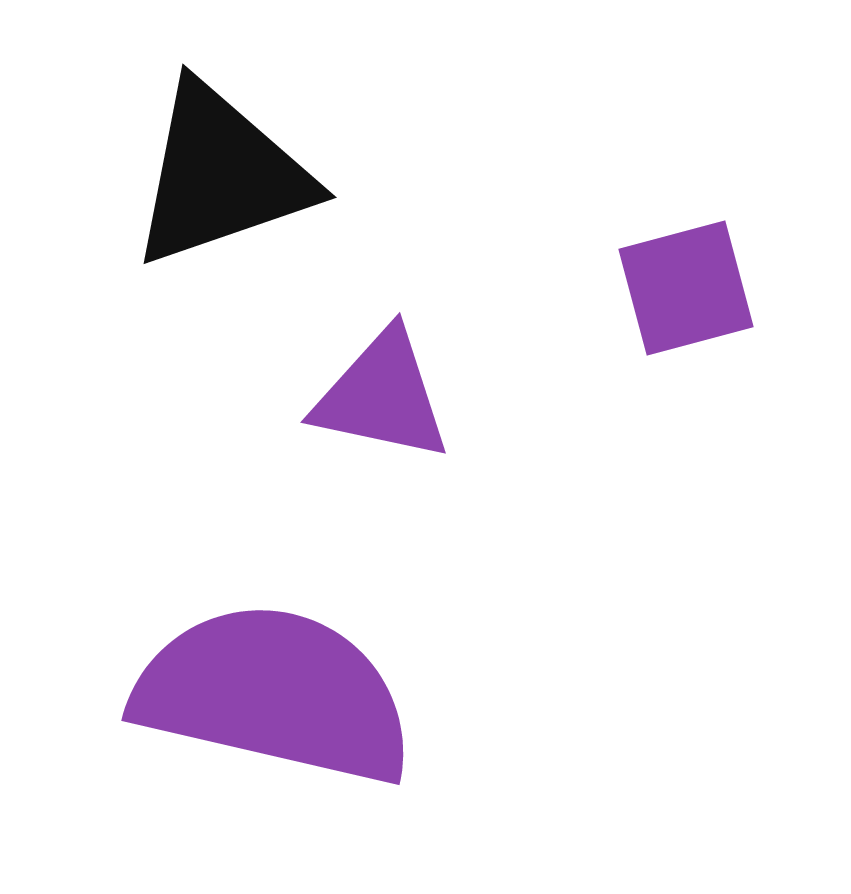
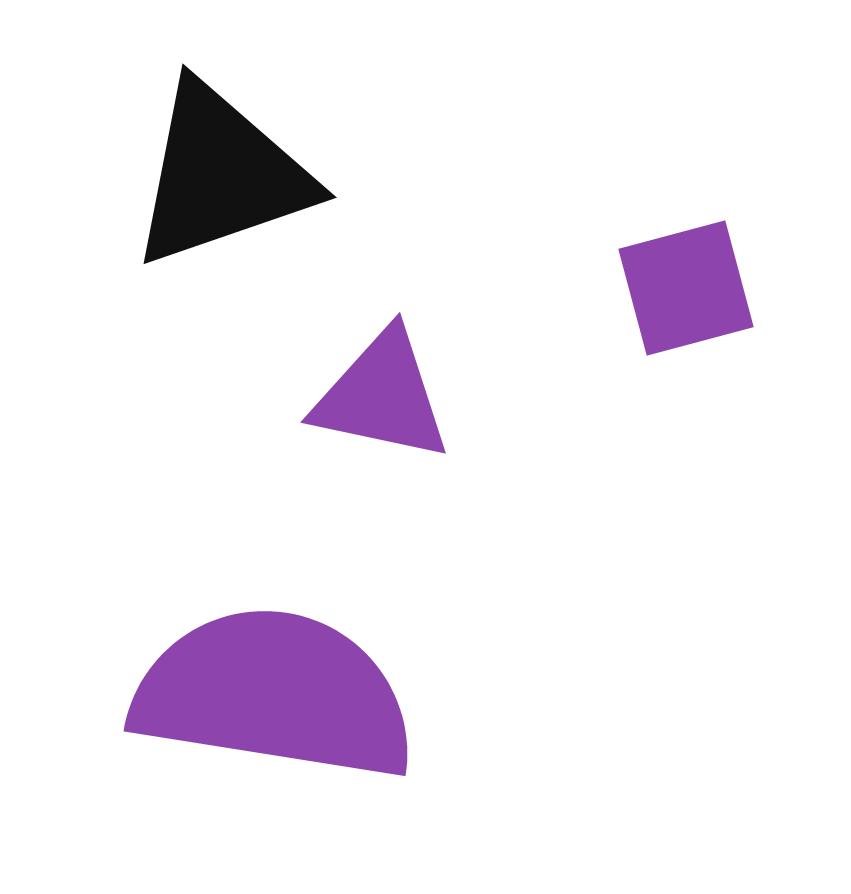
purple semicircle: rotated 4 degrees counterclockwise
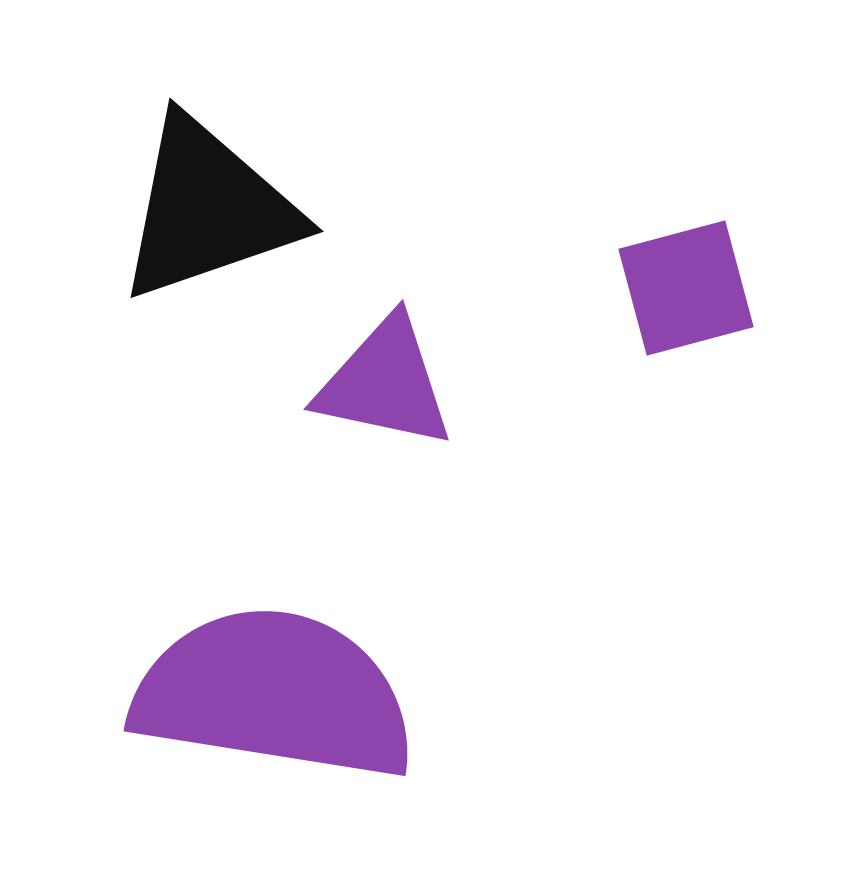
black triangle: moved 13 px left, 34 px down
purple triangle: moved 3 px right, 13 px up
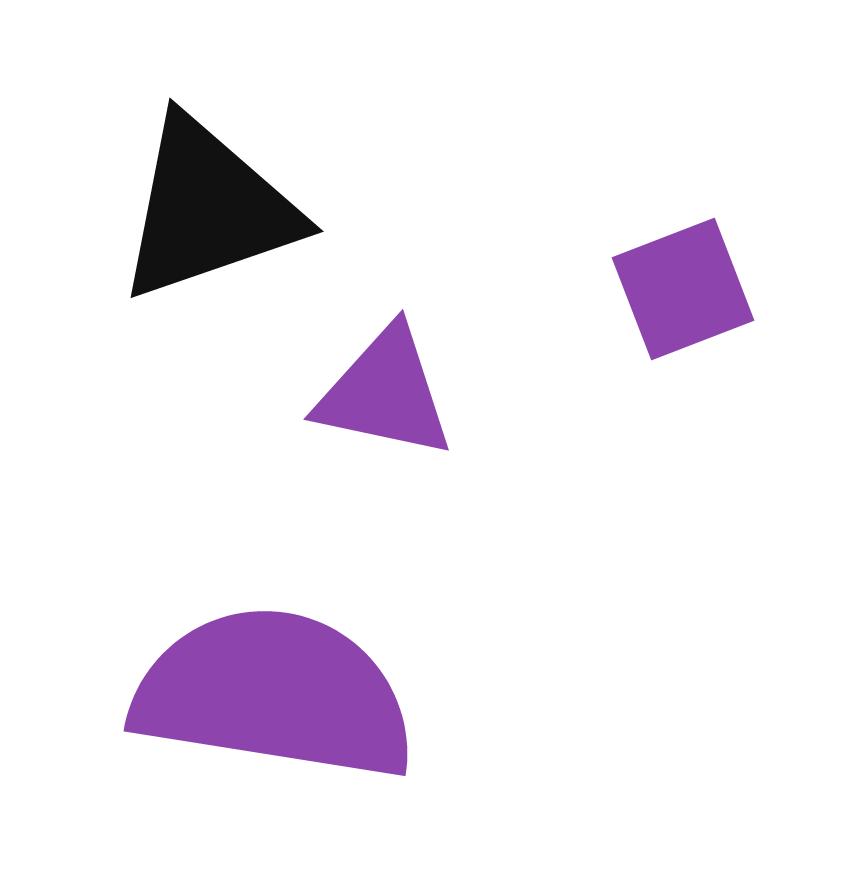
purple square: moved 3 px left, 1 px down; rotated 6 degrees counterclockwise
purple triangle: moved 10 px down
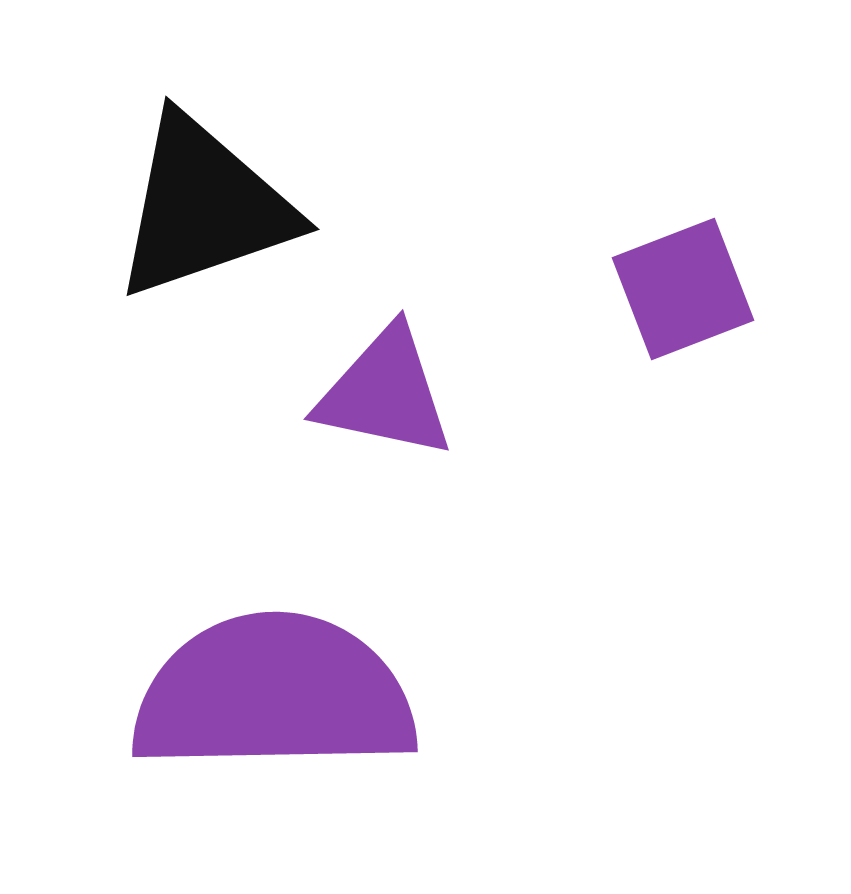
black triangle: moved 4 px left, 2 px up
purple semicircle: rotated 10 degrees counterclockwise
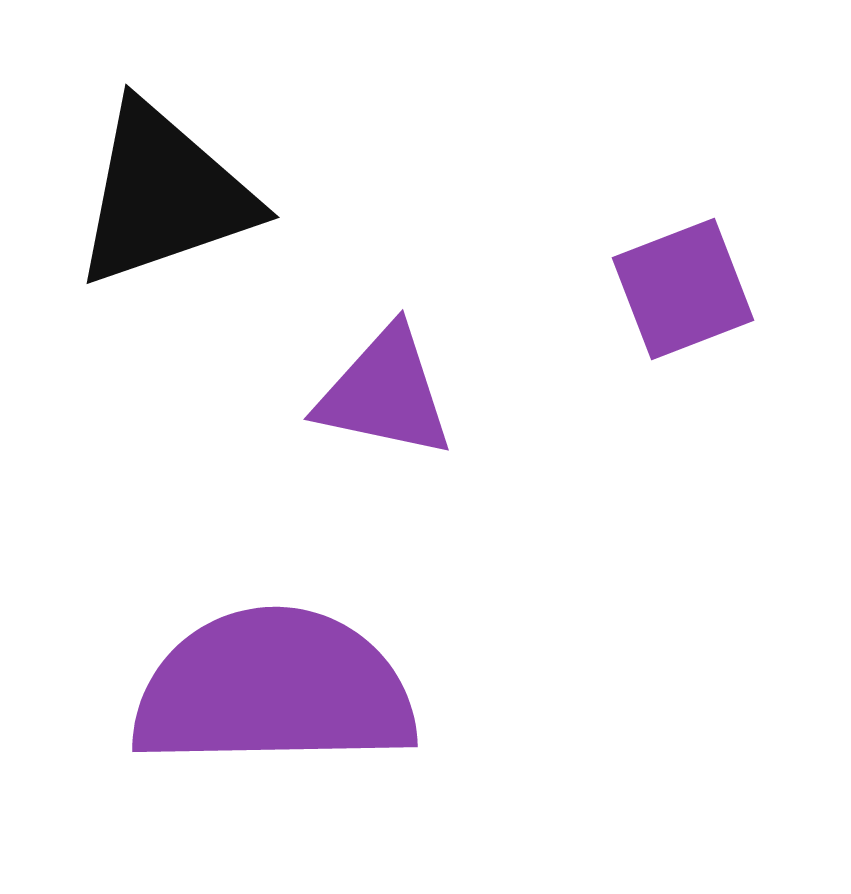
black triangle: moved 40 px left, 12 px up
purple semicircle: moved 5 px up
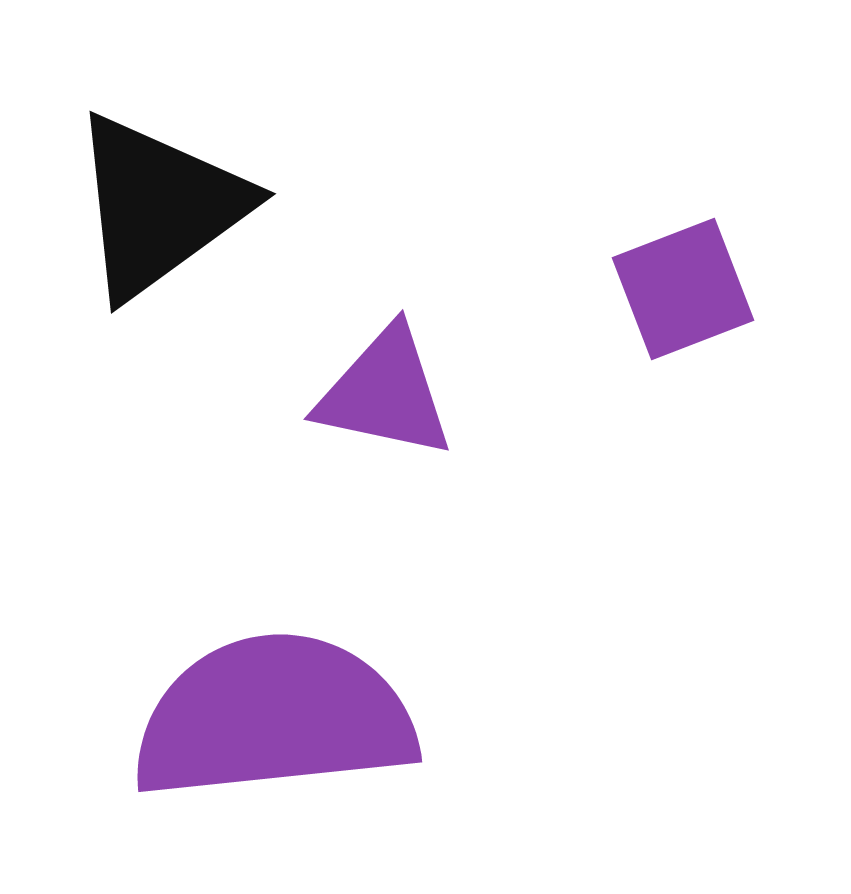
black triangle: moved 5 px left, 11 px down; rotated 17 degrees counterclockwise
purple semicircle: moved 28 px down; rotated 5 degrees counterclockwise
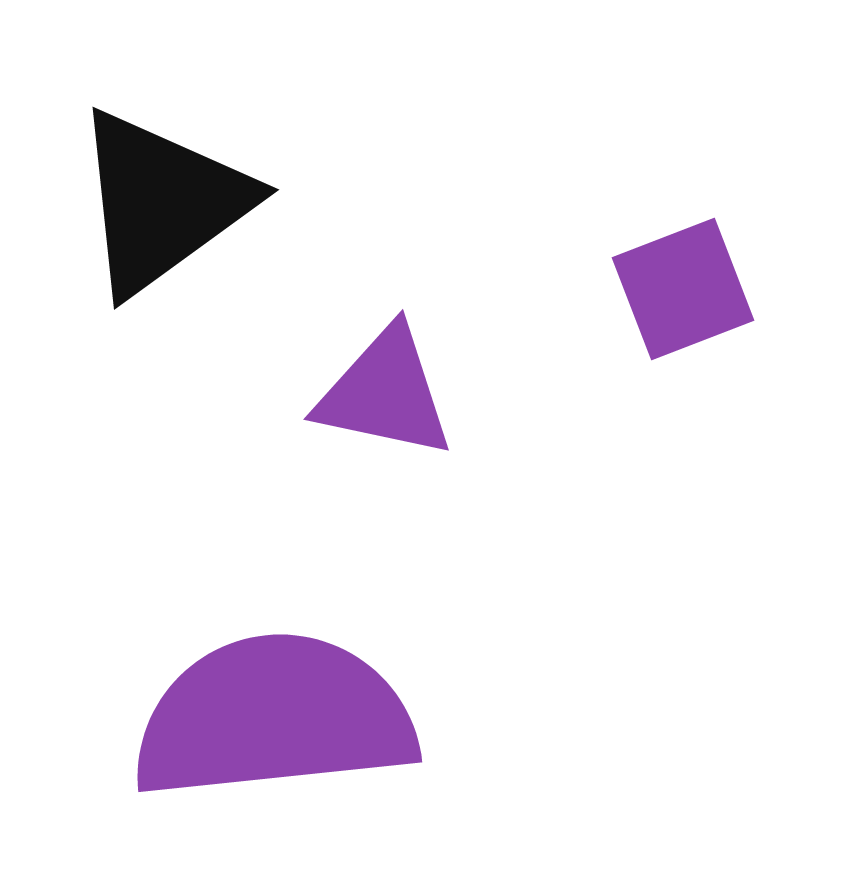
black triangle: moved 3 px right, 4 px up
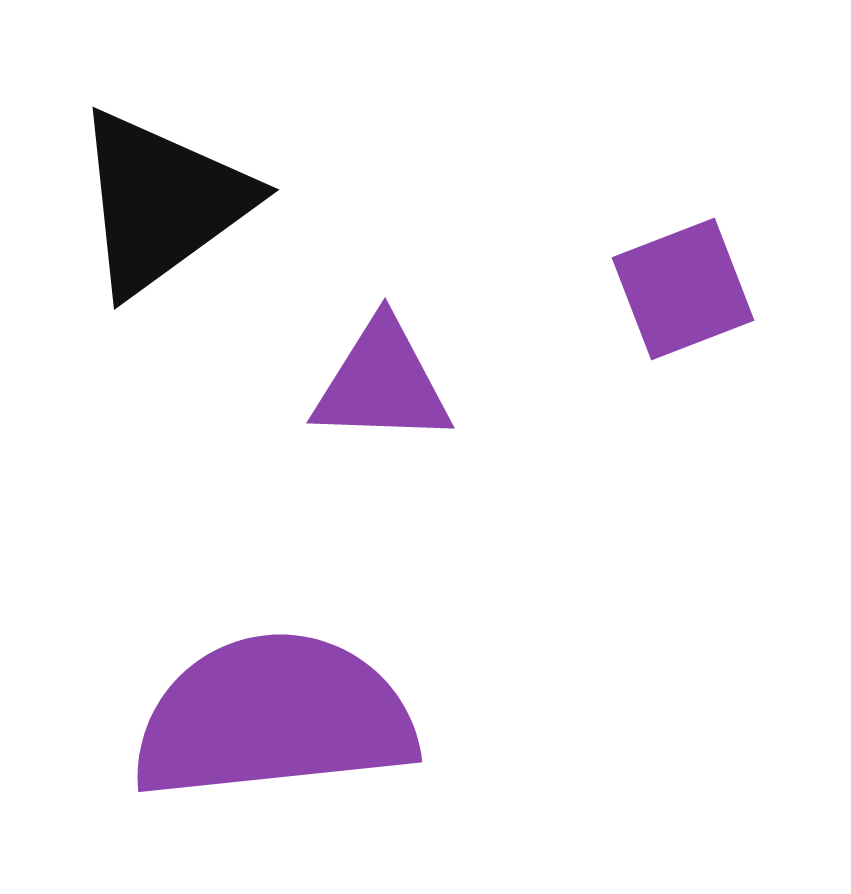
purple triangle: moved 3 px left, 10 px up; rotated 10 degrees counterclockwise
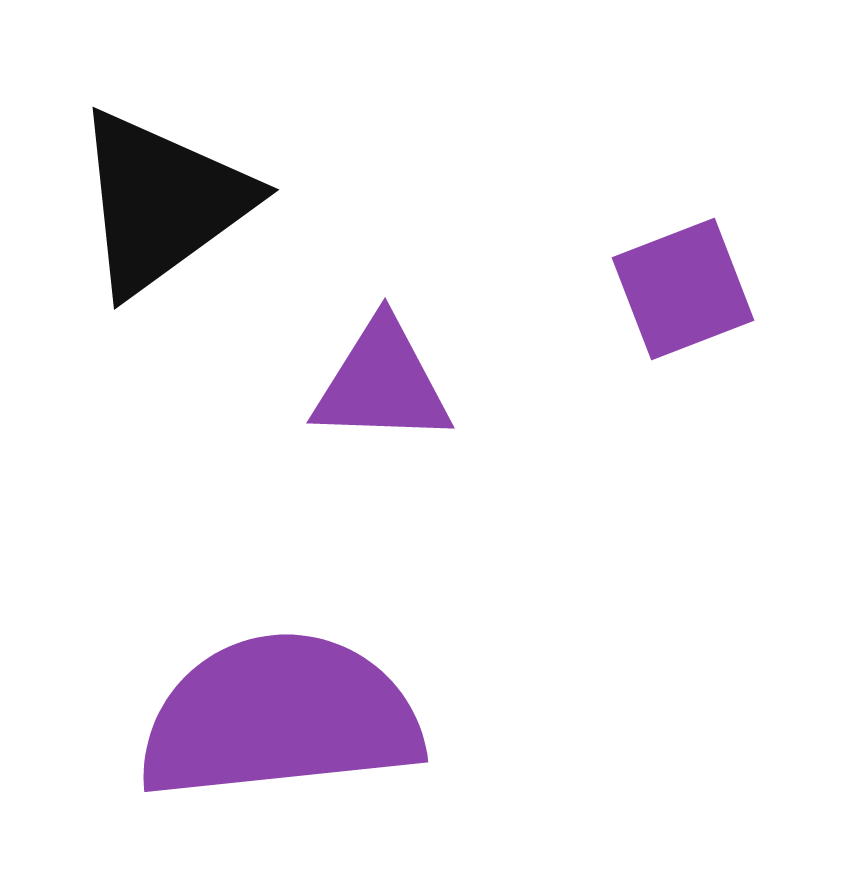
purple semicircle: moved 6 px right
